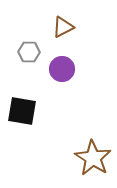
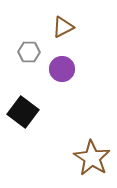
black square: moved 1 px right, 1 px down; rotated 28 degrees clockwise
brown star: moved 1 px left
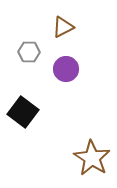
purple circle: moved 4 px right
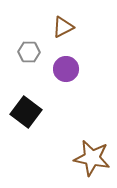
black square: moved 3 px right
brown star: rotated 21 degrees counterclockwise
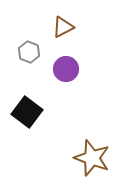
gray hexagon: rotated 20 degrees clockwise
black square: moved 1 px right
brown star: rotated 9 degrees clockwise
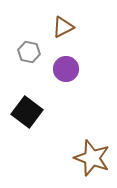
gray hexagon: rotated 10 degrees counterclockwise
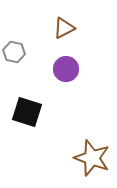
brown triangle: moved 1 px right, 1 px down
gray hexagon: moved 15 px left
black square: rotated 20 degrees counterclockwise
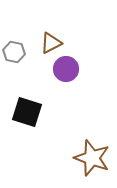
brown triangle: moved 13 px left, 15 px down
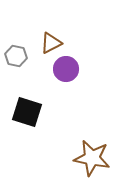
gray hexagon: moved 2 px right, 4 px down
brown star: rotated 9 degrees counterclockwise
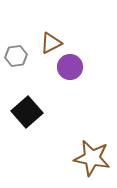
gray hexagon: rotated 20 degrees counterclockwise
purple circle: moved 4 px right, 2 px up
black square: rotated 32 degrees clockwise
